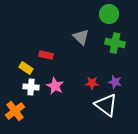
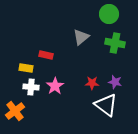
gray triangle: rotated 36 degrees clockwise
yellow rectangle: rotated 24 degrees counterclockwise
pink star: rotated 12 degrees clockwise
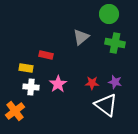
pink star: moved 3 px right, 2 px up
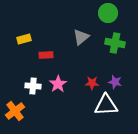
green circle: moved 1 px left, 1 px up
red rectangle: rotated 16 degrees counterclockwise
yellow rectangle: moved 2 px left, 29 px up; rotated 24 degrees counterclockwise
white cross: moved 2 px right, 1 px up
white triangle: rotated 40 degrees counterclockwise
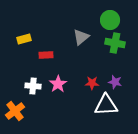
green circle: moved 2 px right, 7 px down
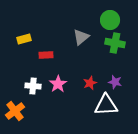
red star: moved 2 px left; rotated 24 degrees counterclockwise
